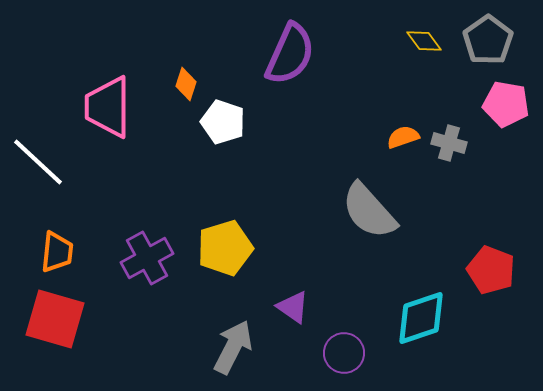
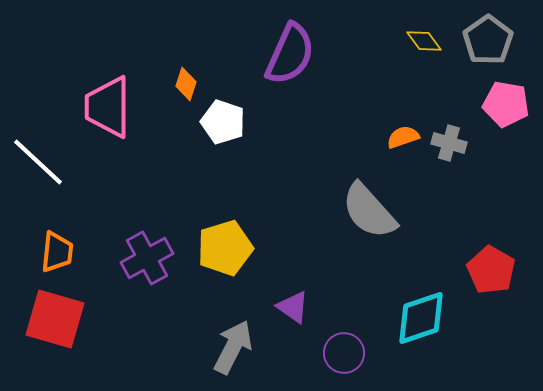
red pentagon: rotated 9 degrees clockwise
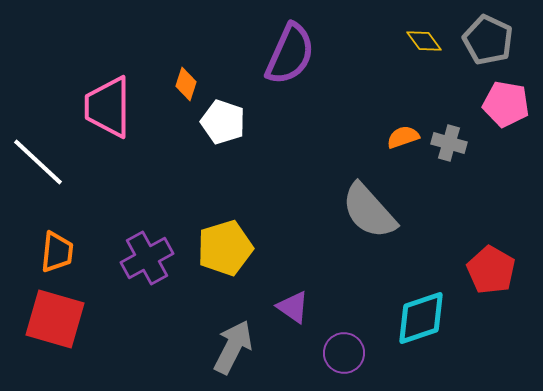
gray pentagon: rotated 12 degrees counterclockwise
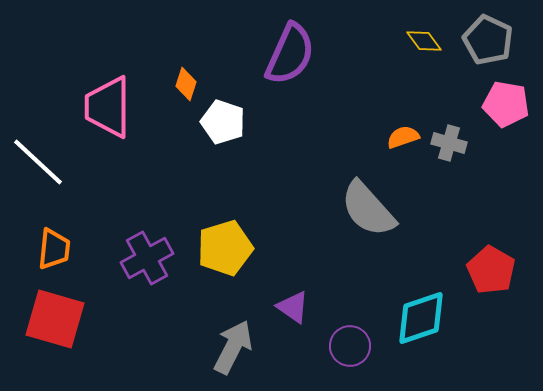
gray semicircle: moved 1 px left, 2 px up
orange trapezoid: moved 3 px left, 3 px up
purple circle: moved 6 px right, 7 px up
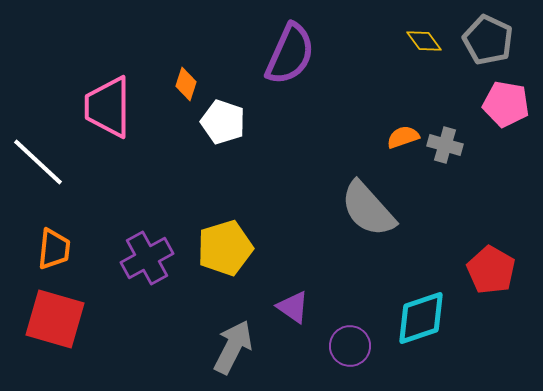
gray cross: moved 4 px left, 2 px down
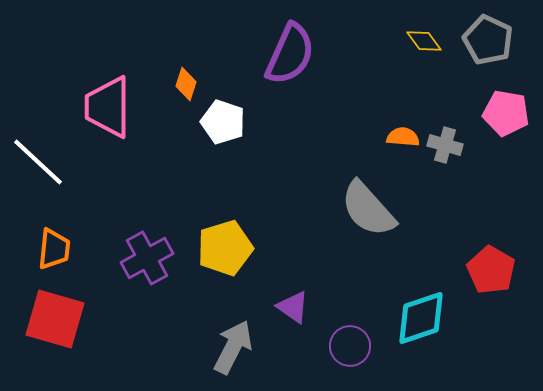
pink pentagon: moved 9 px down
orange semicircle: rotated 24 degrees clockwise
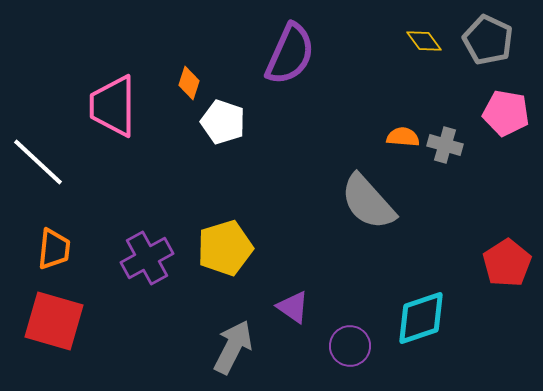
orange diamond: moved 3 px right, 1 px up
pink trapezoid: moved 5 px right, 1 px up
gray semicircle: moved 7 px up
red pentagon: moved 16 px right, 7 px up; rotated 9 degrees clockwise
red square: moved 1 px left, 2 px down
